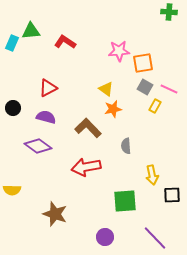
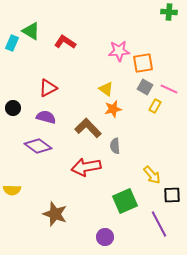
green triangle: rotated 36 degrees clockwise
gray semicircle: moved 11 px left
yellow arrow: rotated 30 degrees counterclockwise
green square: rotated 20 degrees counterclockwise
purple line: moved 4 px right, 14 px up; rotated 16 degrees clockwise
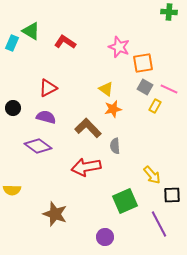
pink star: moved 4 px up; rotated 25 degrees clockwise
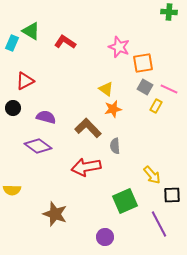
red triangle: moved 23 px left, 7 px up
yellow rectangle: moved 1 px right
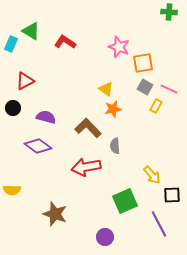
cyan rectangle: moved 1 px left, 1 px down
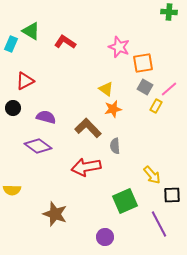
pink line: rotated 66 degrees counterclockwise
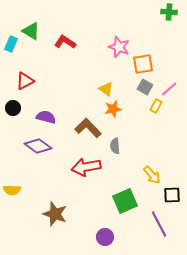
orange square: moved 1 px down
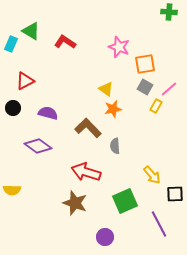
orange square: moved 2 px right
purple semicircle: moved 2 px right, 4 px up
red arrow: moved 5 px down; rotated 28 degrees clockwise
black square: moved 3 px right, 1 px up
brown star: moved 20 px right, 11 px up
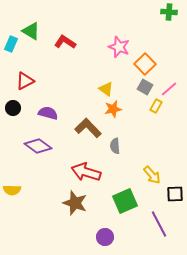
orange square: rotated 35 degrees counterclockwise
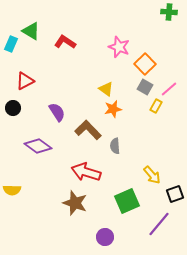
purple semicircle: moved 9 px right, 1 px up; rotated 42 degrees clockwise
brown L-shape: moved 2 px down
black square: rotated 18 degrees counterclockwise
green square: moved 2 px right
purple line: rotated 68 degrees clockwise
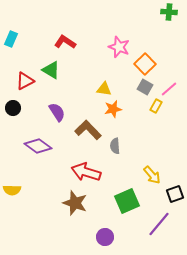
green triangle: moved 20 px right, 39 px down
cyan rectangle: moved 5 px up
yellow triangle: moved 2 px left; rotated 28 degrees counterclockwise
